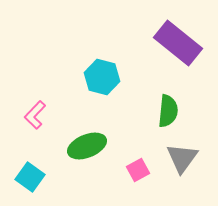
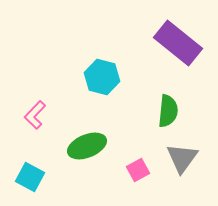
cyan square: rotated 8 degrees counterclockwise
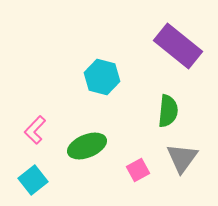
purple rectangle: moved 3 px down
pink L-shape: moved 15 px down
cyan square: moved 3 px right, 3 px down; rotated 24 degrees clockwise
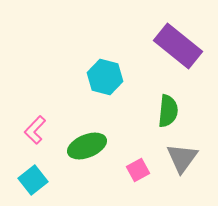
cyan hexagon: moved 3 px right
